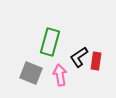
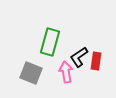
pink arrow: moved 6 px right, 3 px up
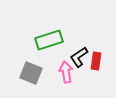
green rectangle: moved 1 px left, 2 px up; rotated 56 degrees clockwise
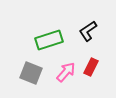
black L-shape: moved 9 px right, 26 px up
red rectangle: moved 5 px left, 6 px down; rotated 18 degrees clockwise
pink arrow: rotated 50 degrees clockwise
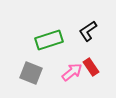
red rectangle: rotated 60 degrees counterclockwise
pink arrow: moved 6 px right; rotated 10 degrees clockwise
